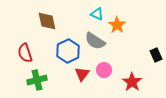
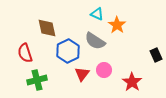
brown diamond: moved 7 px down
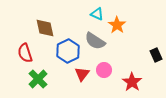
brown diamond: moved 2 px left
green cross: moved 1 px right, 1 px up; rotated 30 degrees counterclockwise
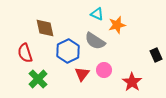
orange star: rotated 24 degrees clockwise
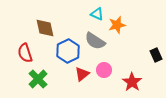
red triangle: rotated 14 degrees clockwise
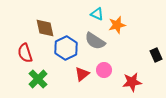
blue hexagon: moved 2 px left, 3 px up
red star: rotated 30 degrees clockwise
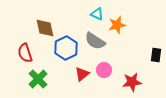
black rectangle: rotated 32 degrees clockwise
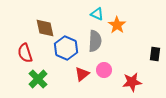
orange star: rotated 24 degrees counterclockwise
gray semicircle: rotated 120 degrees counterclockwise
blue hexagon: rotated 10 degrees counterclockwise
black rectangle: moved 1 px left, 1 px up
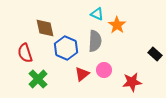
black rectangle: rotated 56 degrees counterclockwise
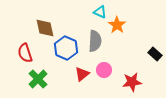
cyan triangle: moved 3 px right, 2 px up
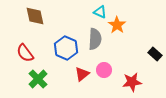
brown diamond: moved 10 px left, 12 px up
gray semicircle: moved 2 px up
red semicircle: rotated 18 degrees counterclockwise
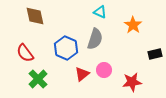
orange star: moved 16 px right
gray semicircle: rotated 15 degrees clockwise
black rectangle: rotated 56 degrees counterclockwise
